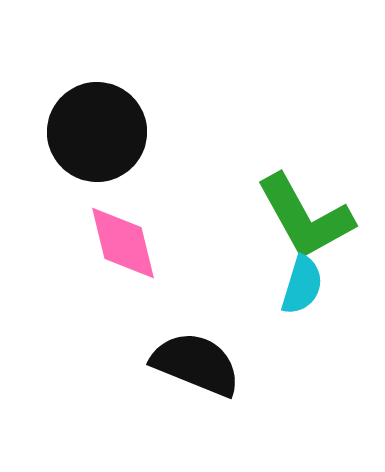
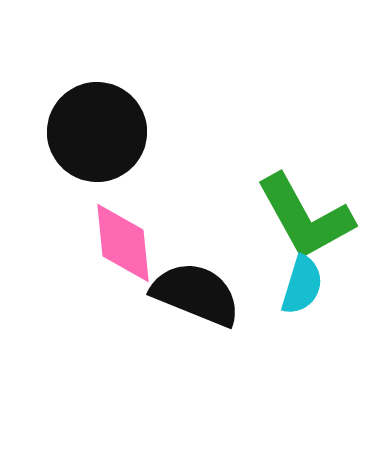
pink diamond: rotated 8 degrees clockwise
black semicircle: moved 70 px up
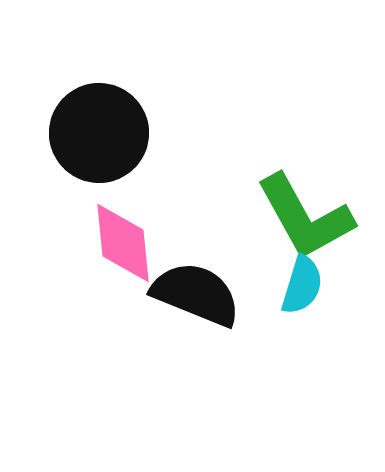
black circle: moved 2 px right, 1 px down
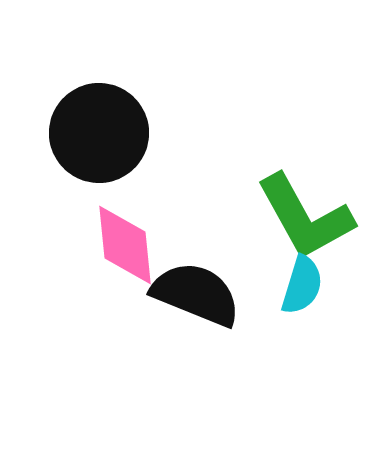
pink diamond: moved 2 px right, 2 px down
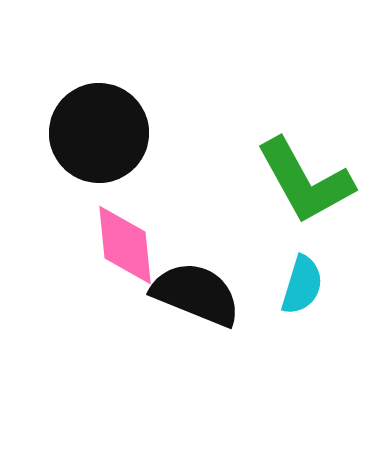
green L-shape: moved 36 px up
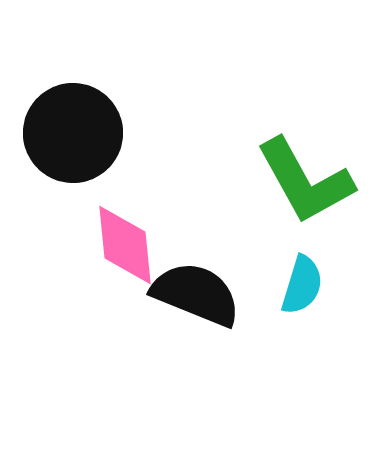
black circle: moved 26 px left
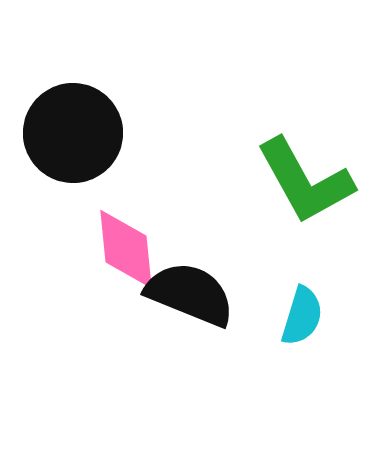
pink diamond: moved 1 px right, 4 px down
cyan semicircle: moved 31 px down
black semicircle: moved 6 px left
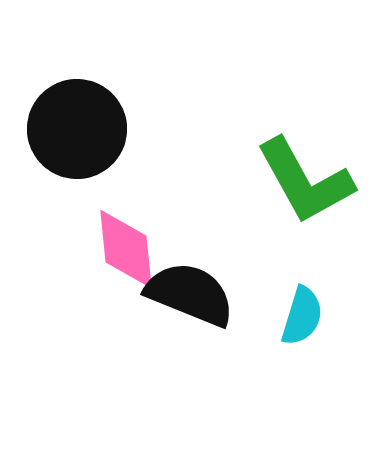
black circle: moved 4 px right, 4 px up
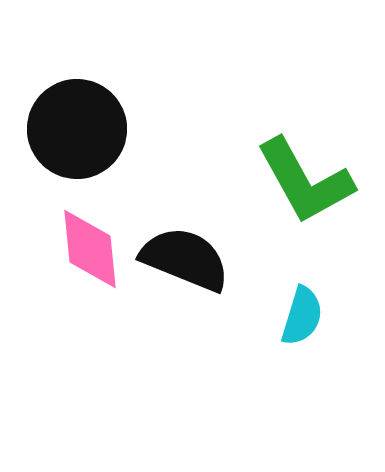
pink diamond: moved 36 px left
black semicircle: moved 5 px left, 35 px up
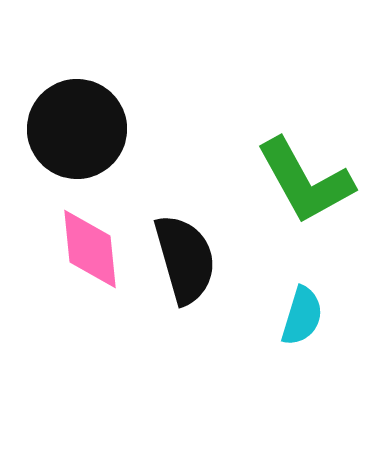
black semicircle: rotated 52 degrees clockwise
